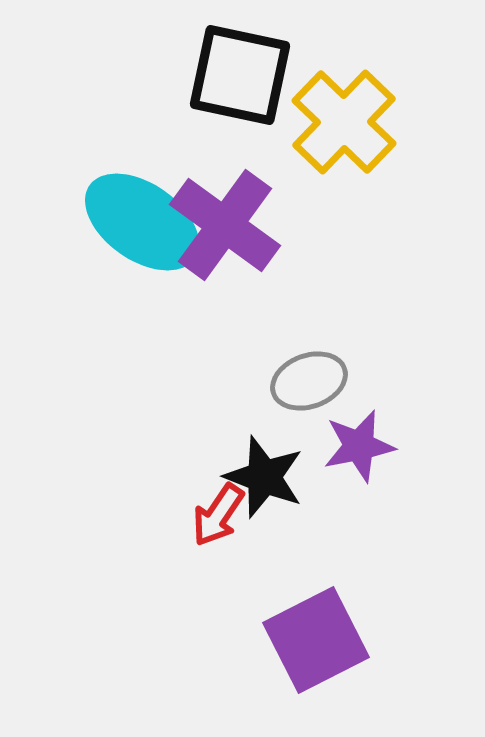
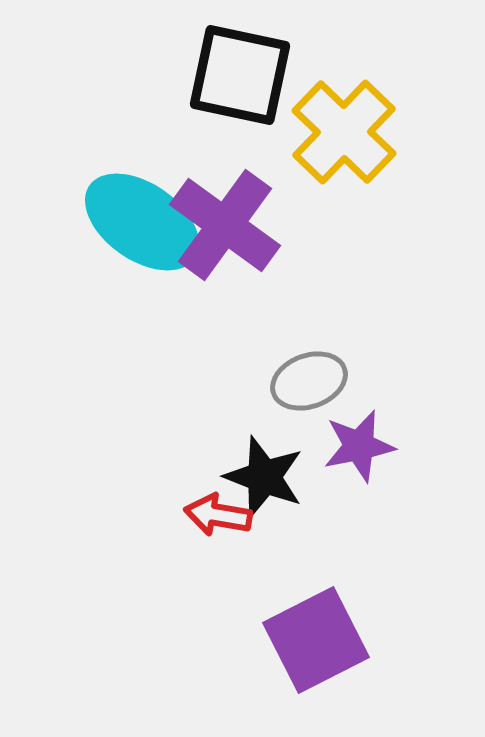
yellow cross: moved 10 px down
red arrow: rotated 66 degrees clockwise
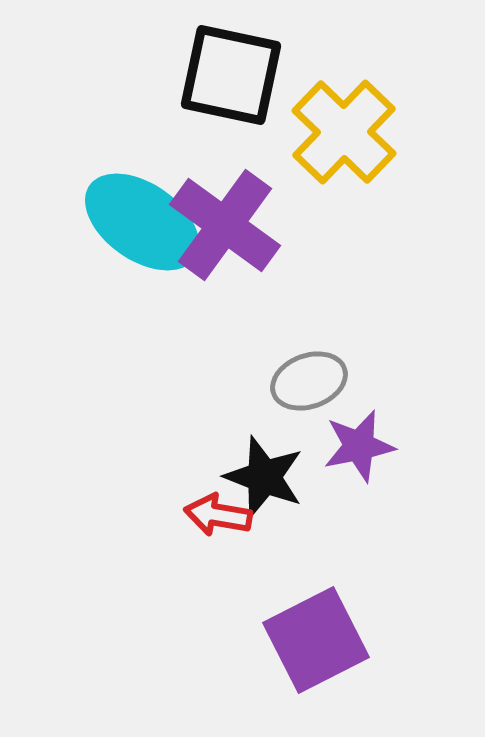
black square: moved 9 px left
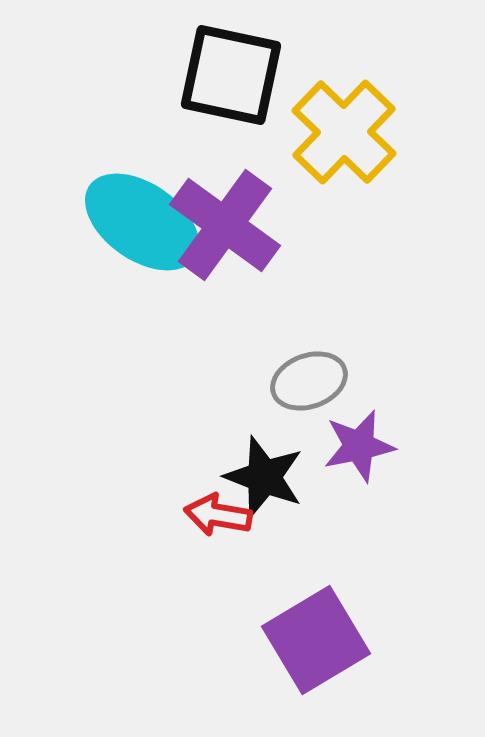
purple square: rotated 4 degrees counterclockwise
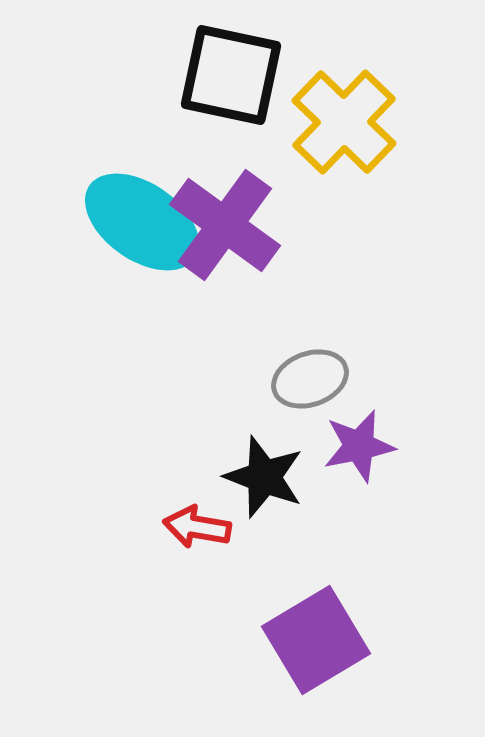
yellow cross: moved 10 px up
gray ellipse: moved 1 px right, 2 px up
red arrow: moved 21 px left, 12 px down
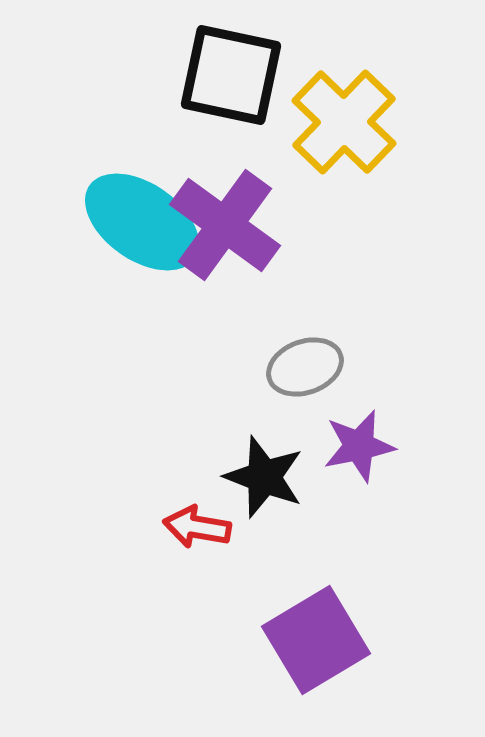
gray ellipse: moved 5 px left, 12 px up
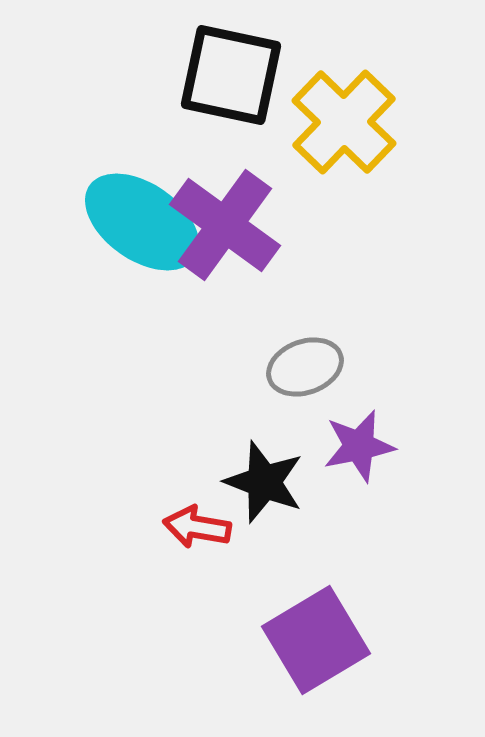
black star: moved 5 px down
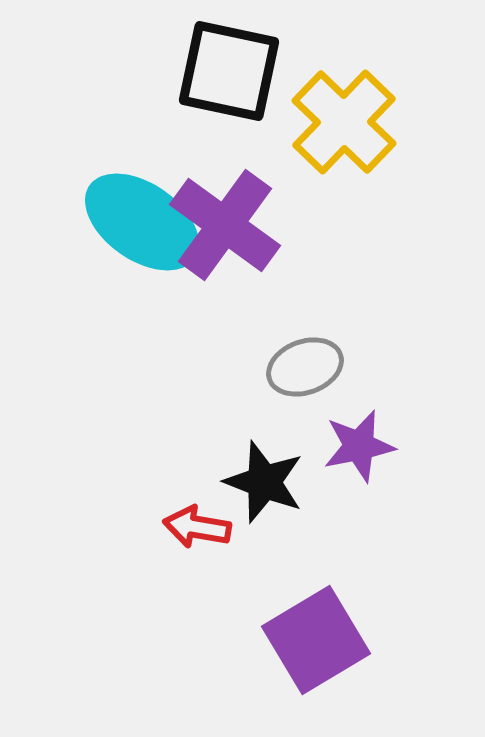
black square: moved 2 px left, 4 px up
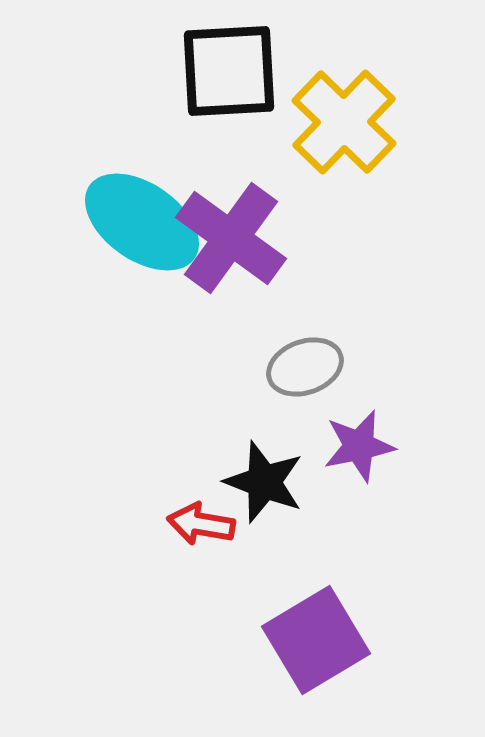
black square: rotated 15 degrees counterclockwise
purple cross: moved 6 px right, 13 px down
red arrow: moved 4 px right, 3 px up
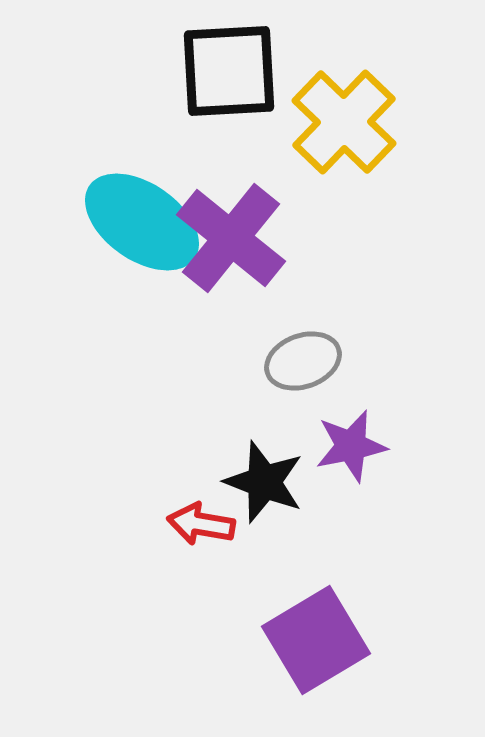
purple cross: rotated 3 degrees clockwise
gray ellipse: moved 2 px left, 6 px up
purple star: moved 8 px left
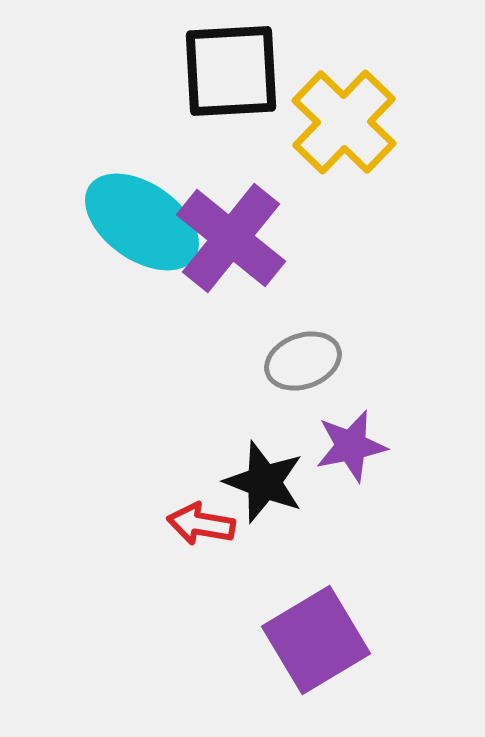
black square: moved 2 px right
